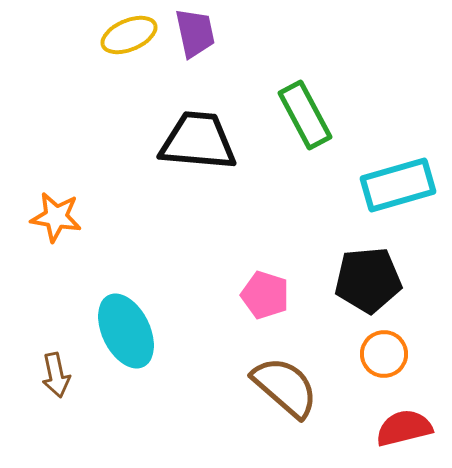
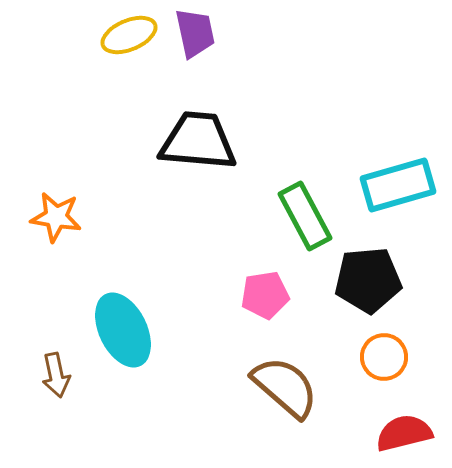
green rectangle: moved 101 px down
pink pentagon: rotated 27 degrees counterclockwise
cyan ellipse: moved 3 px left, 1 px up
orange circle: moved 3 px down
red semicircle: moved 5 px down
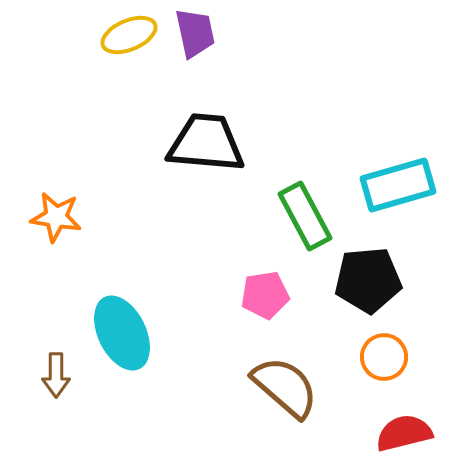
black trapezoid: moved 8 px right, 2 px down
cyan ellipse: moved 1 px left, 3 px down
brown arrow: rotated 12 degrees clockwise
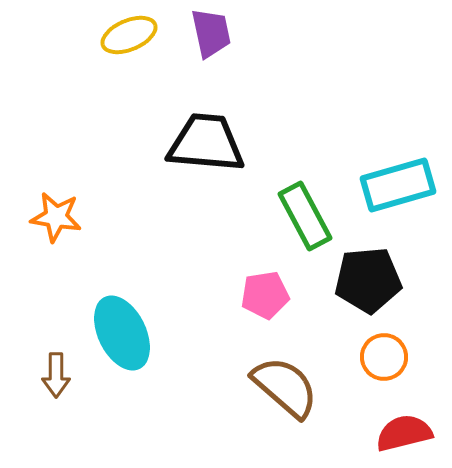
purple trapezoid: moved 16 px right
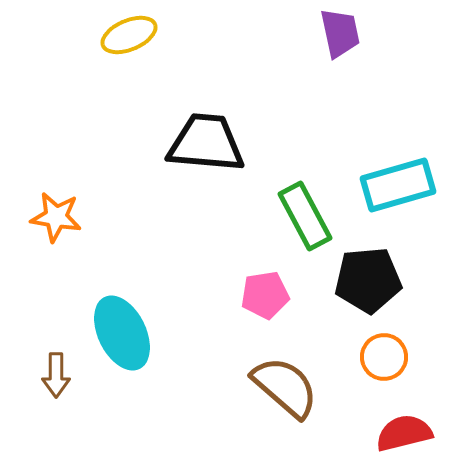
purple trapezoid: moved 129 px right
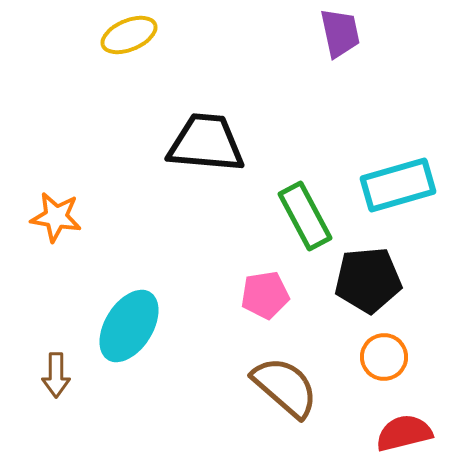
cyan ellipse: moved 7 px right, 7 px up; rotated 58 degrees clockwise
